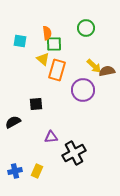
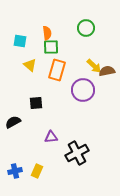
green square: moved 3 px left, 3 px down
yellow triangle: moved 13 px left, 6 px down
black square: moved 1 px up
black cross: moved 3 px right
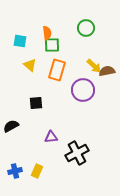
green square: moved 1 px right, 2 px up
black semicircle: moved 2 px left, 4 px down
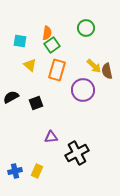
orange semicircle: rotated 16 degrees clockwise
green square: rotated 35 degrees counterclockwise
brown semicircle: rotated 91 degrees counterclockwise
black square: rotated 16 degrees counterclockwise
black semicircle: moved 29 px up
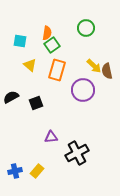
yellow rectangle: rotated 16 degrees clockwise
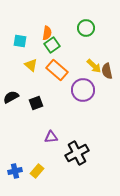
yellow triangle: moved 1 px right
orange rectangle: rotated 65 degrees counterclockwise
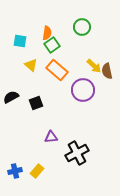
green circle: moved 4 px left, 1 px up
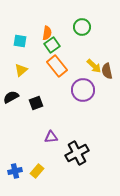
yellow triangle: moved 10 px left, 5 px down; rotated 40 degrees clockwise
orange rectangle: moved 4 px up; rotated 10 degrees clockwise
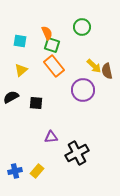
orange semicircle: rotated 32 degrees counterclockwise
green square: rotated 35 degrees counterclockwise
orange rectangle: moved 3 px left
black square: rotated 24 degrees clockwise
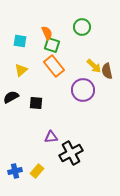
black cross: moved 6 px left
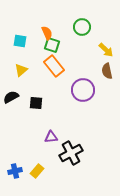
yellow arrow: moved 12 px right, 16 px up
